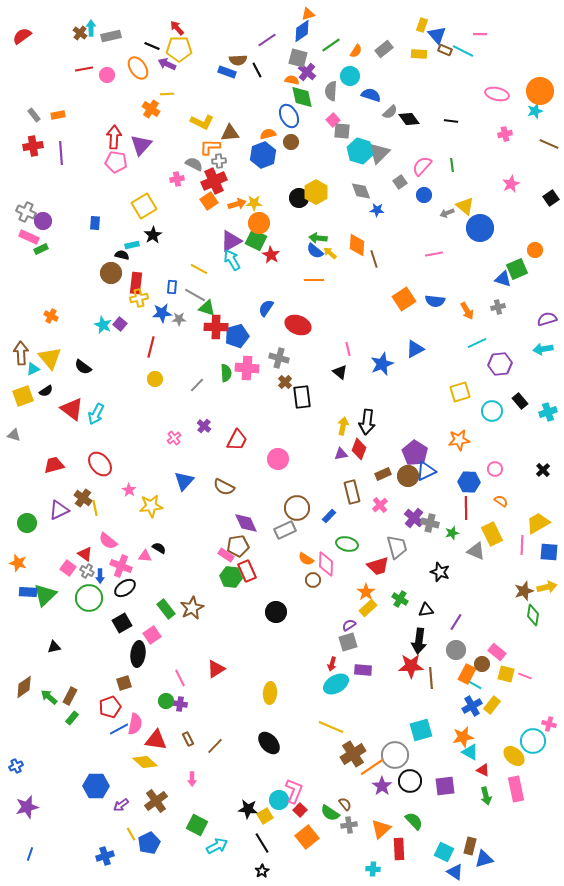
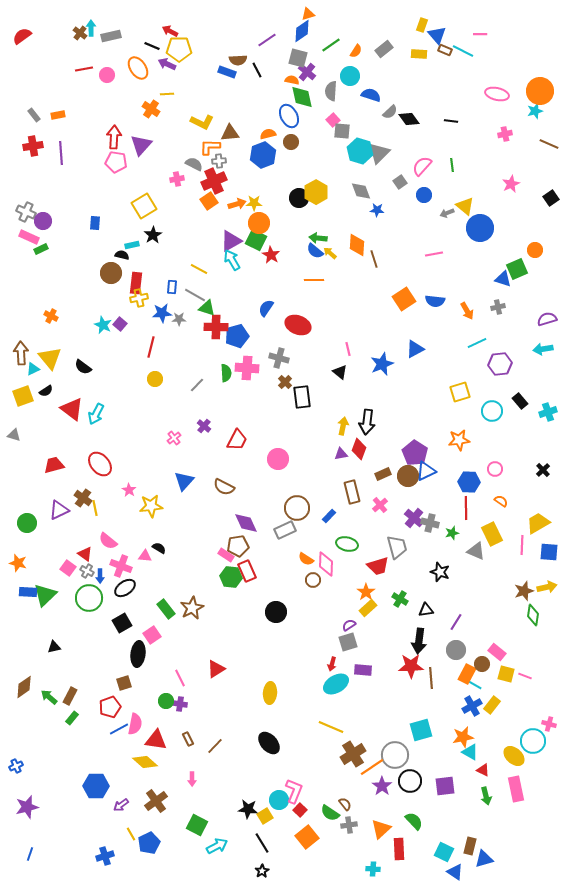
red arrow at (177, 28): moved 7 px left, 3 px down; rotated 21 degrees counterclockwise
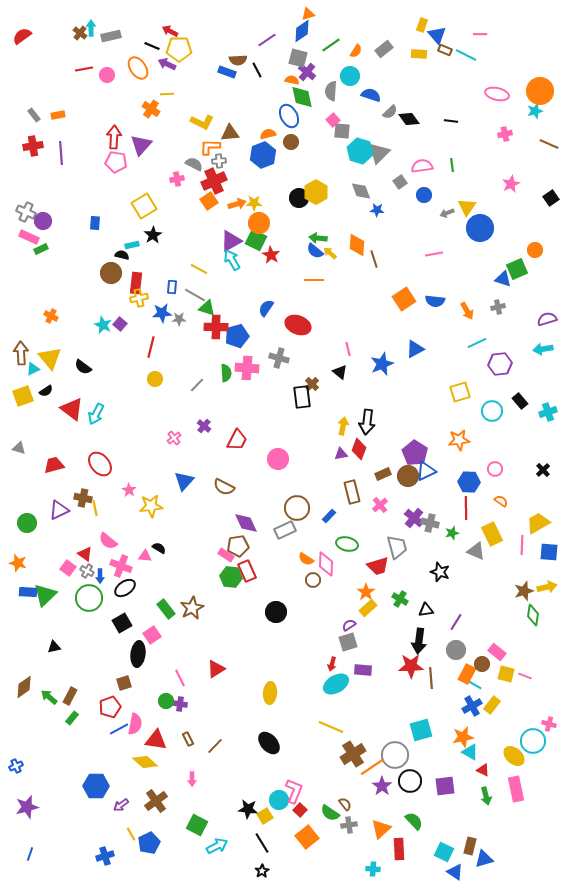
cyan line at (463, 51): moved 3 px right, 4 px down
pink semicircle at (422, 166): rotated 40 degrees clockwise
yellow triangle at (465, 206): moved 2 px right, 1 px down; rotated 24 degrees clockwise
brown cross at (285, 382): moved 27 px right, 2 px down
gray triangle at (14, 435): moved 5 px right, 13 px down
brown cross at (83, 498): rotated 24 degrees counterclockwise
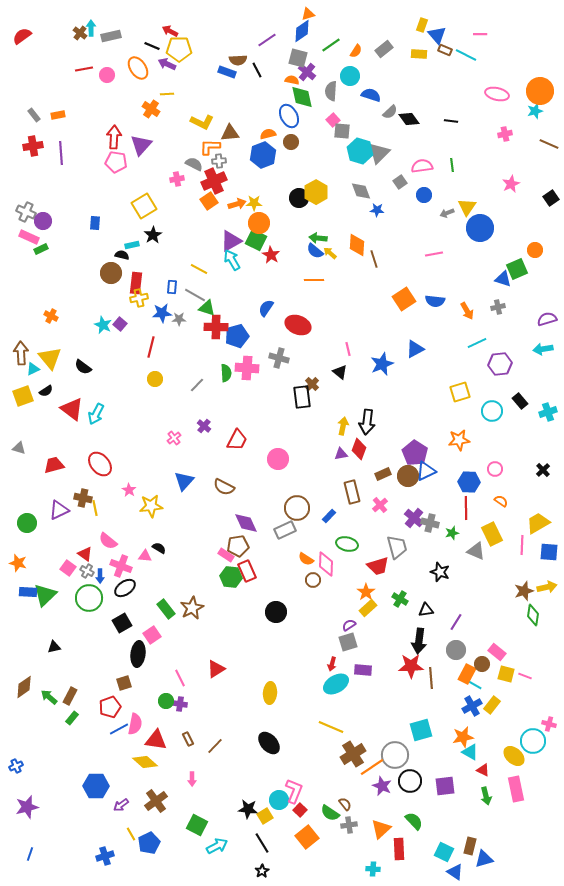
purple star at (382, 786): rotated 12 degrees counterclockwise
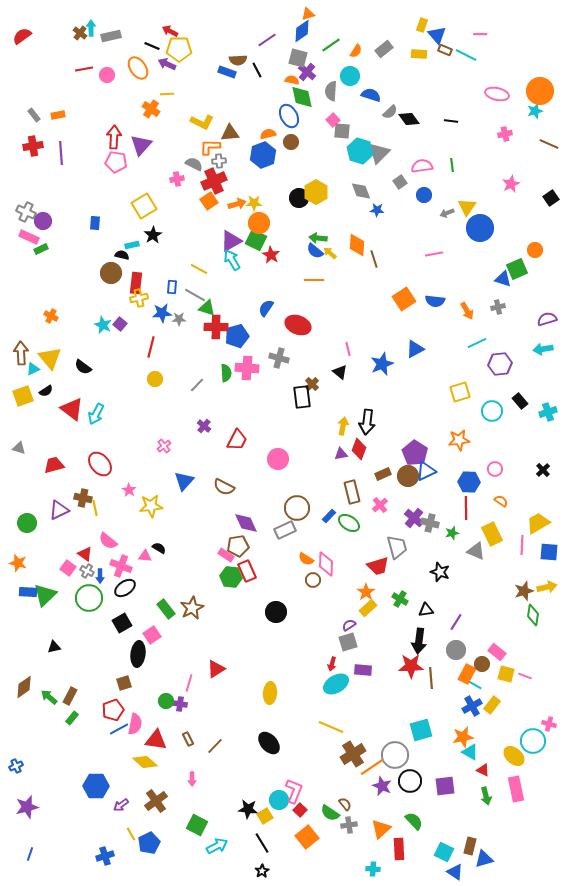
pink cross at (174, 438): moved 10 px left, 8 px down
green ellipse at (347, 544): moved 2 px right, 21 px up; rotated 20 degrees clockwise
pink line at (180, 678): moved 9 px right, 5 px down; rotated 42 degrees clockwise
red pentagon at (110, 707): moved 3 px right, 3 px down
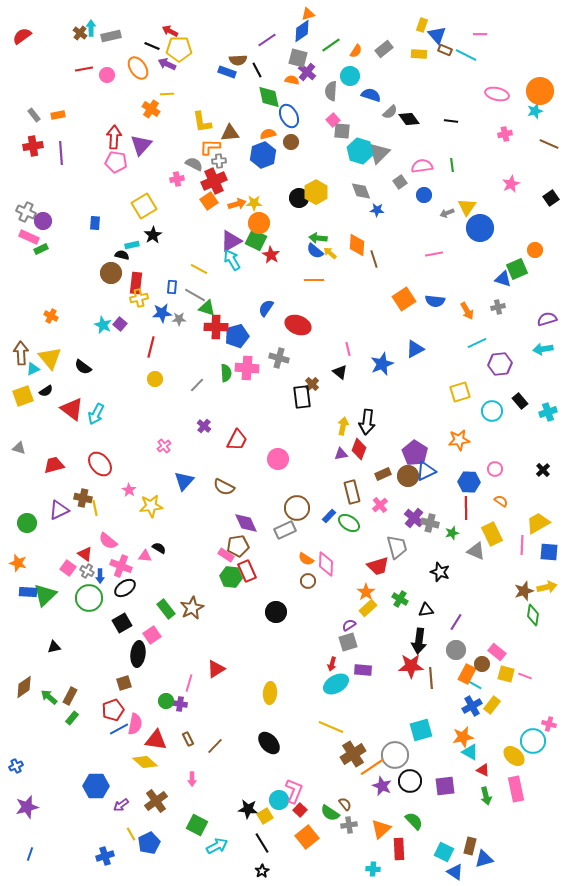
green diamond at (302, 97): moved 33 px left
yellow L-shape at (202, 122): rotated 55 degrees clockwise
brown circle at (313, 580): moved 5 px left, 1 px down
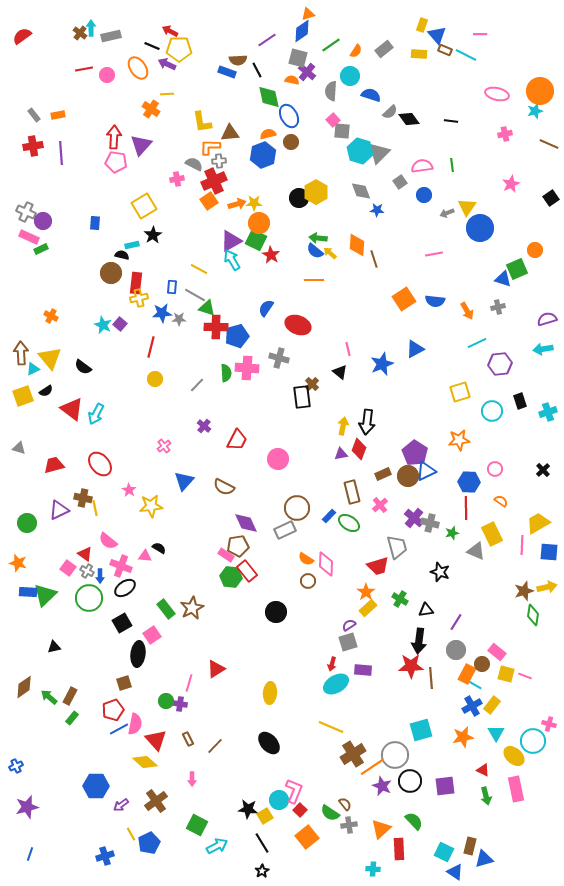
black rectangle at (520, 401): rotated 21 degrees clockwise
red rectangle at (247, 571): rotated 15 degrees counterclockwise
red triangle at (156, 740): rotated 40 degrees clockwise
cyan triangle at (470, 752): moved 26 px right, 19 px up; rotated 30 degrees clockwise
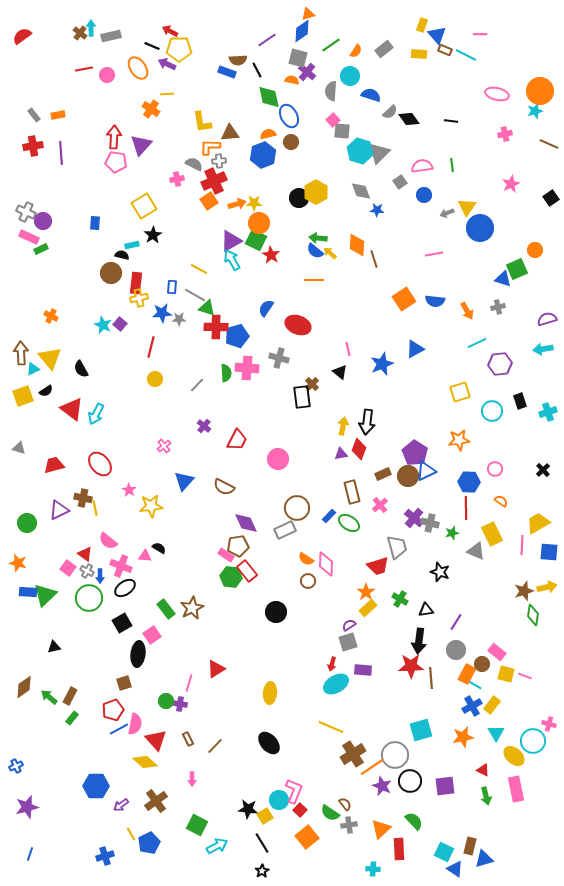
black semicircle at (83, 367): moved 2 px left, 2 px down; rotated 24 degrees clockwise
blue triangle at (455, 872): moved 3 px up
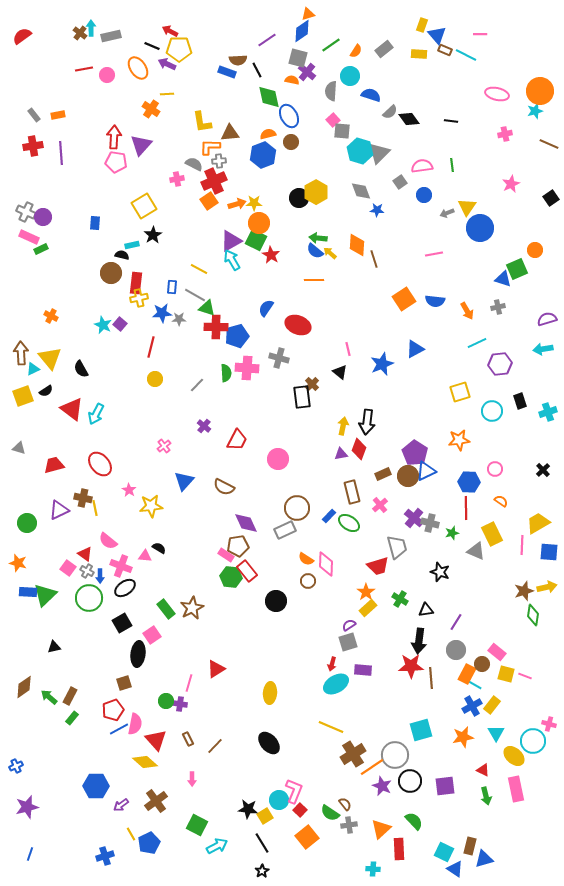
purple circle at (43, 221): moved 4 px up
black circle at (276, 612): moved 11 px up
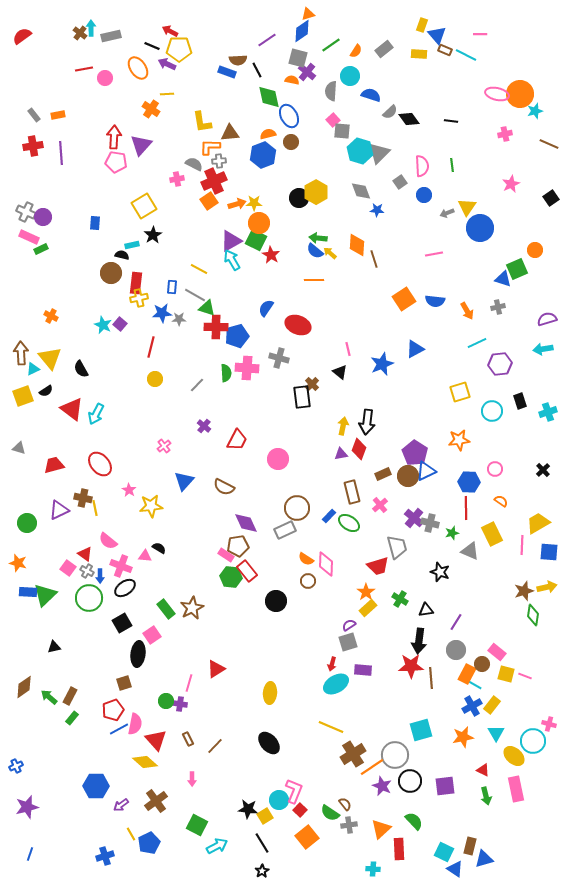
pink circle at (107, 75): moved 2 px left, 3 px down
orange circle at (540, 91): moved 20 px left, 3 px down
pink semicircle at (422, 166): rotated 95 degrees clockwise
gray triangle at (476, 551): moved 6 px left
